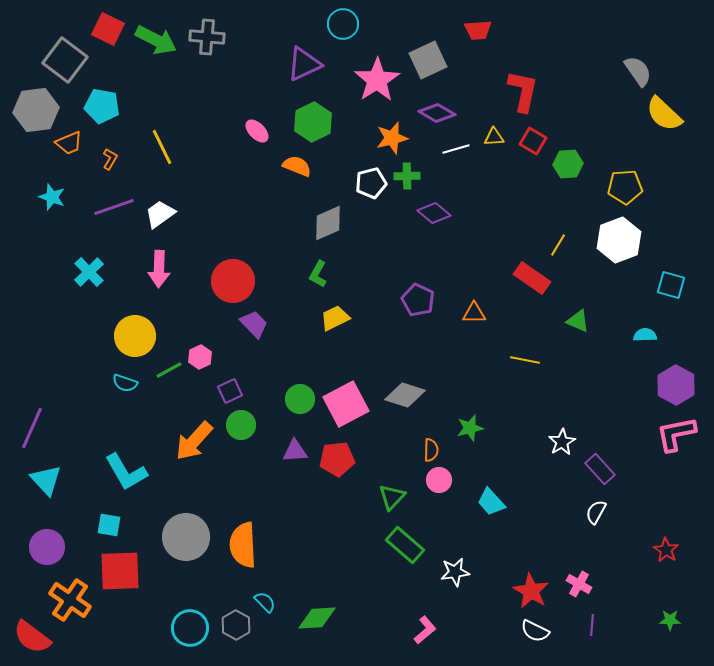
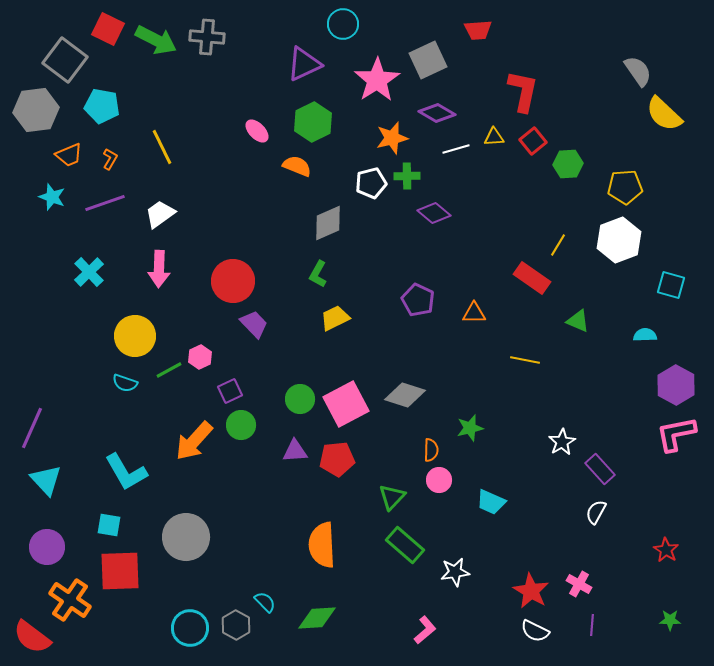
red square at (533, 141): rotated 20 degrees clockwise
orange trapezoid at (69, 143): moved 12 px down
purple line at (114, 207): moved 9 px left, 4 px up
cyan trapezoid at (491, 502): rotated 24 degrees counterclockwise
orange semicircle at (243, 545): moved 79 px right
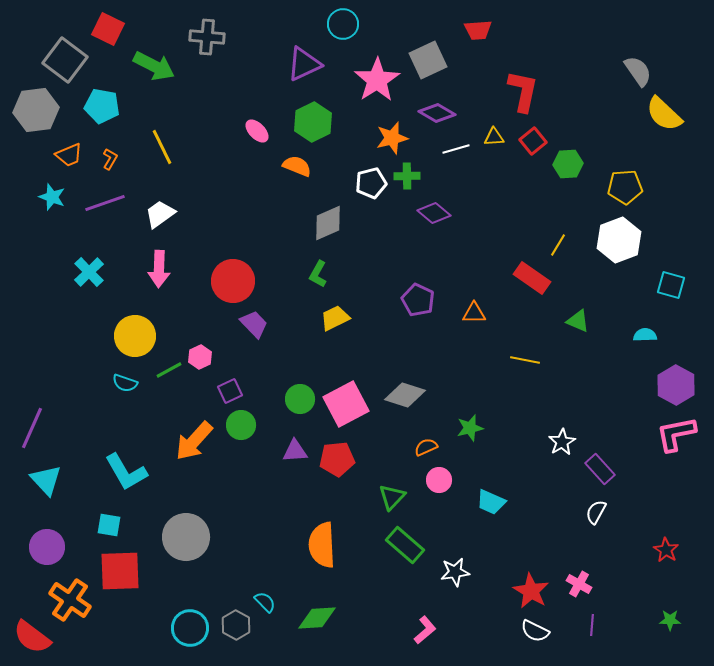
green arrow at (156, 40): moved 2 px left, 26 px down
orange semicircle at (431, 450): moved 5 px left, 3 px up; rotated 115 degrees counterclockwise
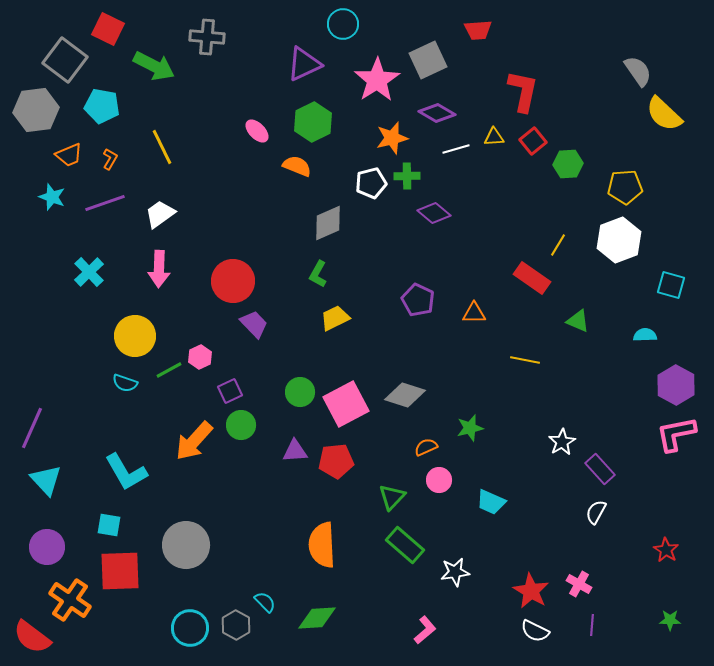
green circle at (300, 399): moved 7 px up
red pentagon at (337, 459): moved 1 px left, 2 px down
gray circle at (186, 537): moved 8 px down
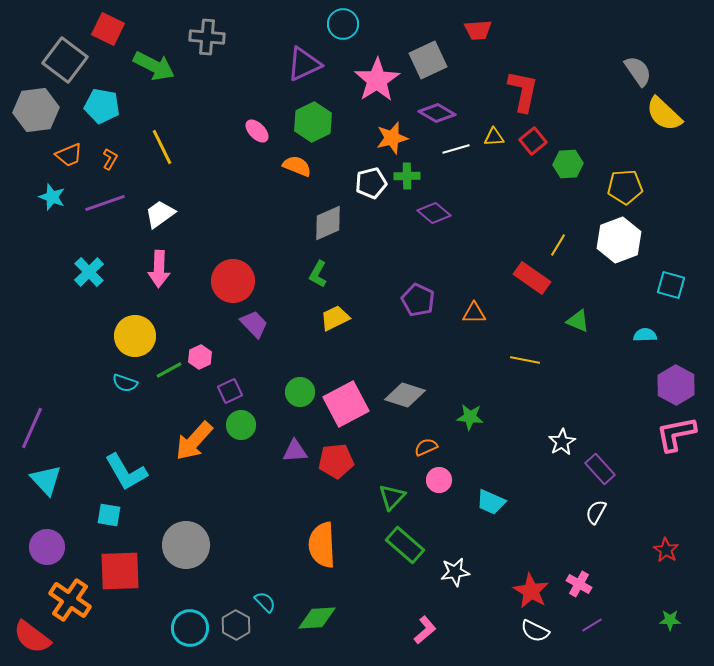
green star at (470, 428): moved 11 px up; rotated 20 degrees clockwise
cyan square at (109, 525): moved 10 px up
purple line at (592, 625): rotated 55 degrees clockwise
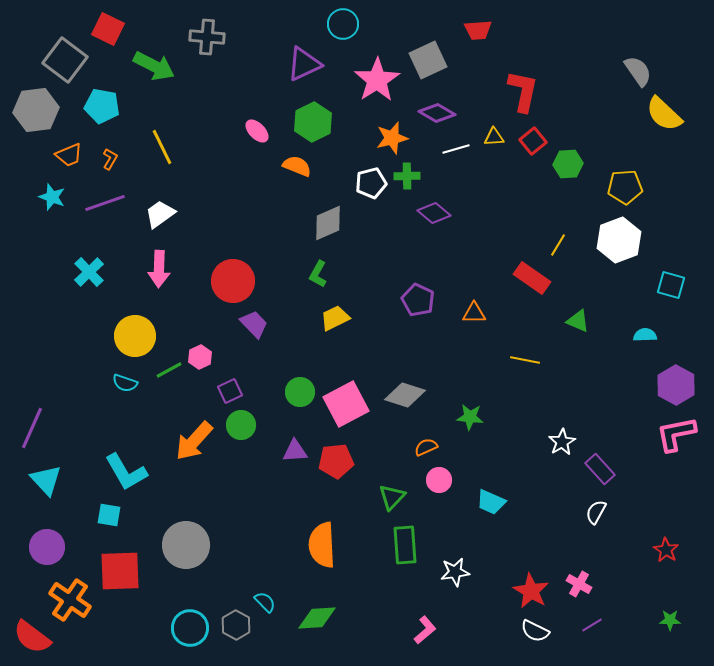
green rectangle at (405, 545): rotated 45 degrees clockwise
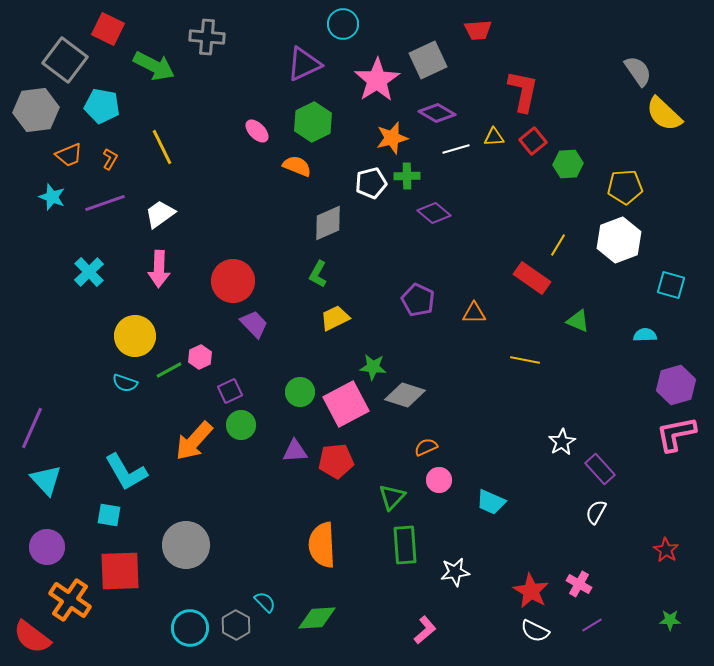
purple hexagon at (676, 385): rotated 15 degrees clockwise
green star at (470, 417): moved 97 px left, 50 px up
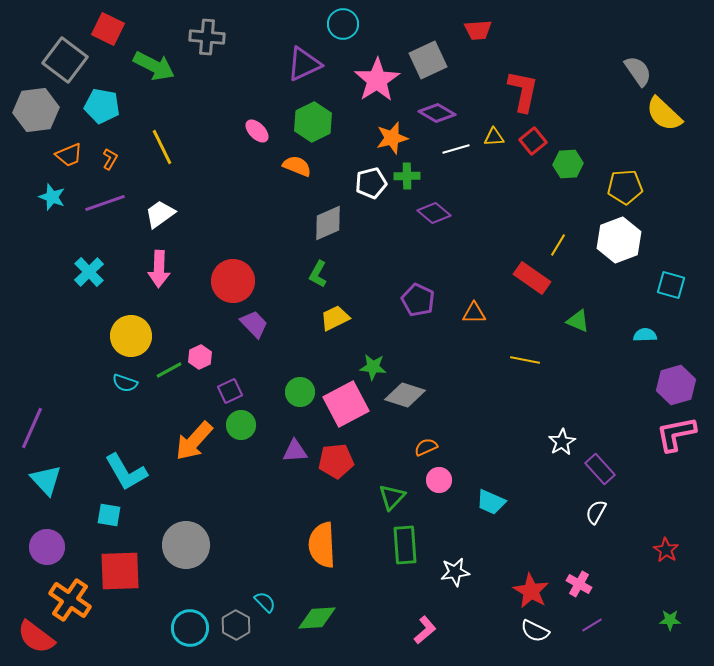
yellow circle at (135, 336): moved 4 px left
red semicircle at (32, 637): moved 4 px right
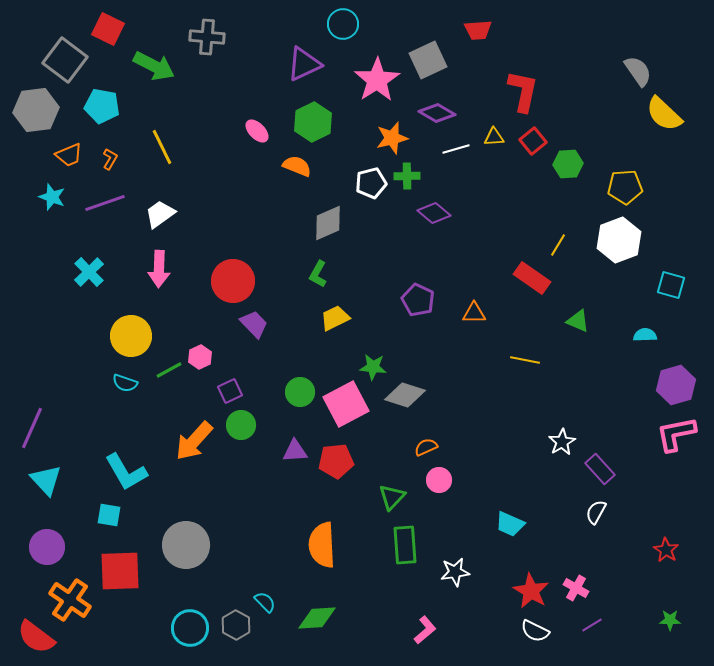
cyan trapezoid at (491, 502): moved 19 px right, 22 px down
pink cross at (579, 584): moved 3 px left, 4 px down
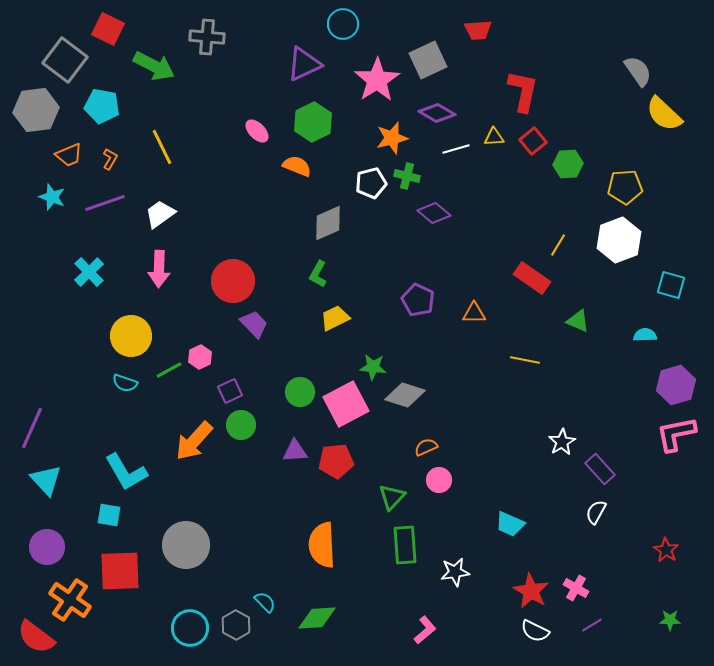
green cross at (407, 176): rotated 15 degrees clockwise
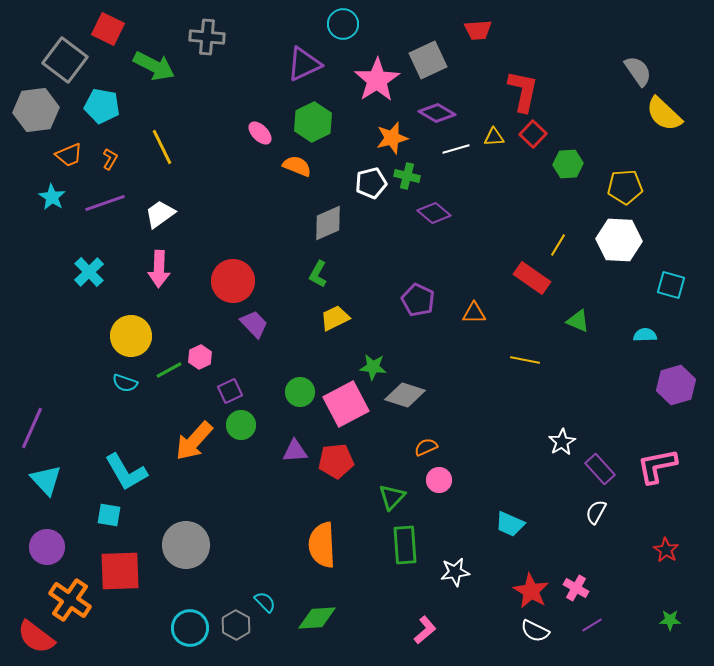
pink ellipse at (257, 131): moved 3 px right, 2 px down
red square at (533, 141): moved 7 px up; rotated 8 degrees counterclockwise
cyan star at (52, 197): rotated 12 degrees clockwise
white hexagon at (619, 240): rotated 24 degrees clockwise
pink L-shape at (676, 434): moved 19 px left, 32 px down
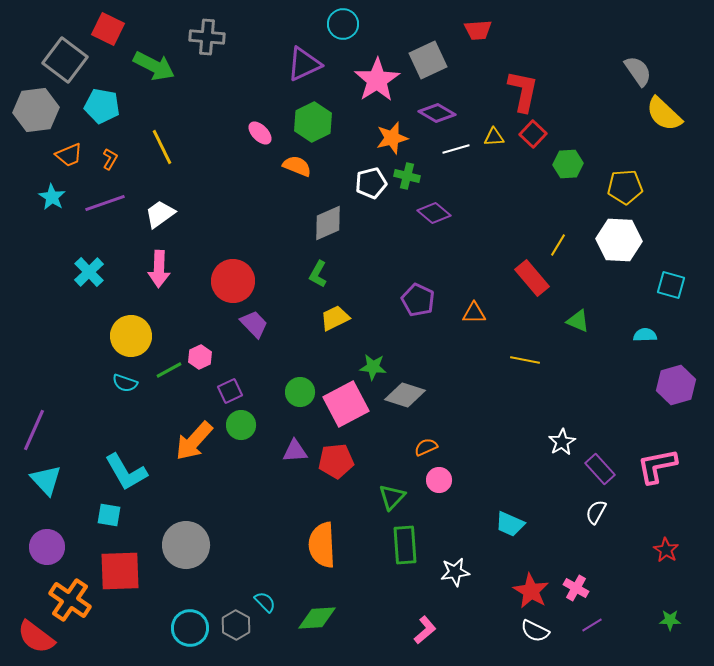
red rectangle at (532, 278): rotated 15 degrees clockwise
purple line at (32, 428): moved 2 px right, 2 px down
